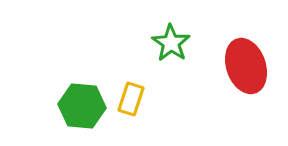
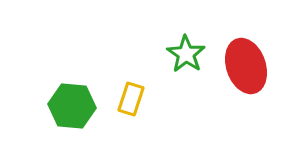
green star: moved 15 px right, 11 px down
green hexagon: moved 10 px left
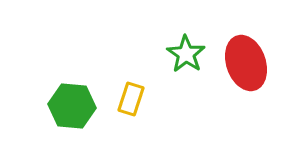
red ellipse: moved 3 px up
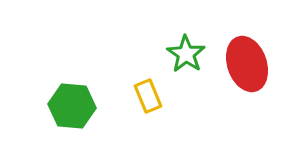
red ellipse: moved 1 px right, 1 px down
yellow rectangle: moved 17 px right, 3 px up; rotated 40 degrees counterclockwise
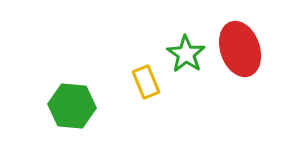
red ellipse: moved 7 px left, 15 px up
yellow rectangle: moved 2 px left, 14 px up
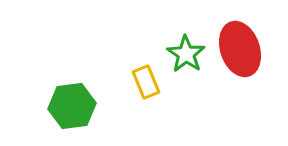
green hexagon: rotated 12 degrees counterclockwise
